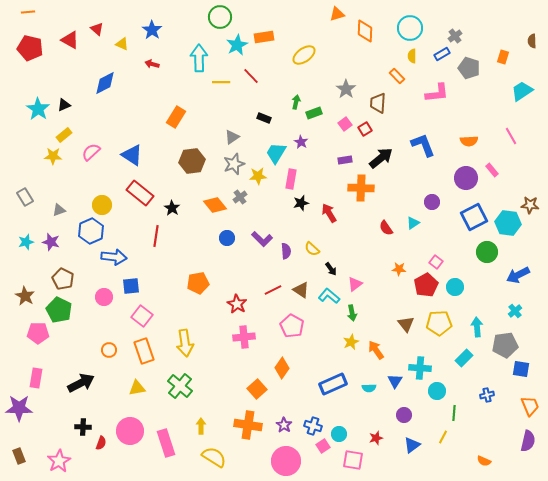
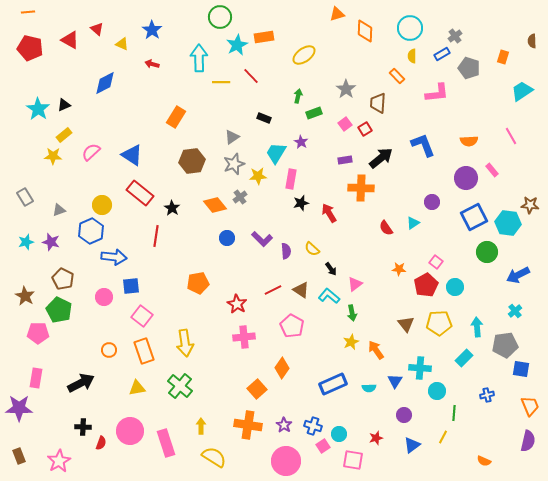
green arrow at (296, 102): moved 2 px right, 6 px up
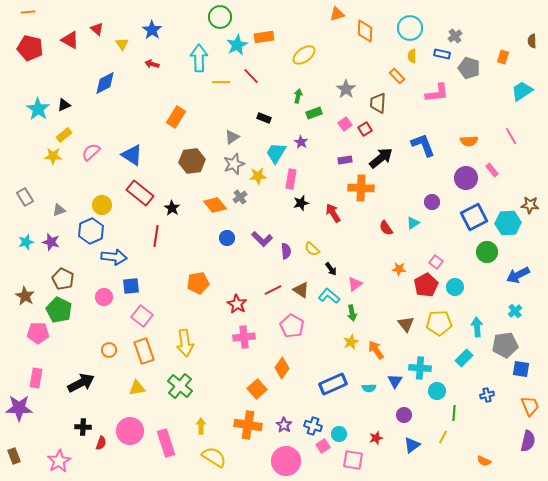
yellow triangle at (122, 44): rotated 32 degrees clockwise
blue rectangle at (442, 54): rotated 42 degrees clockwise
red arrow at (329, 213): moved 4 px right
cyan hexagon at (508, 223): rotated 10 degrees counterclockwise
brown rectangle at (19, 456): moved 5 px left
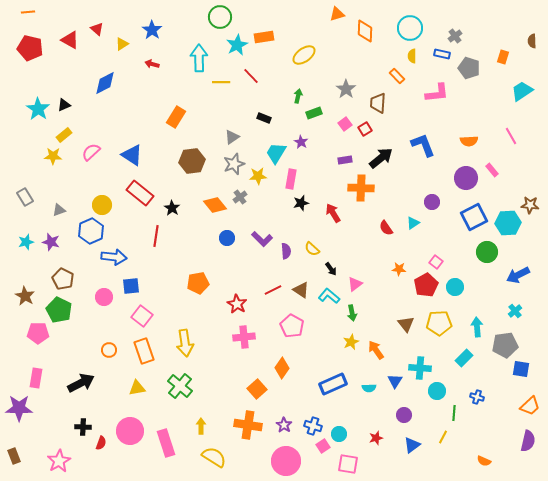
yellow triangle at (122, 44): rotated 32 degrees clockwise
blue cross at (487, 395): moved 10 px left, 2 px down; rotated 32 degrees clockwise
orange trapezoid at (530, 406): rotated 70 degrees clockwise
pink square at (353, 460): moved 5 px left, 4 px down
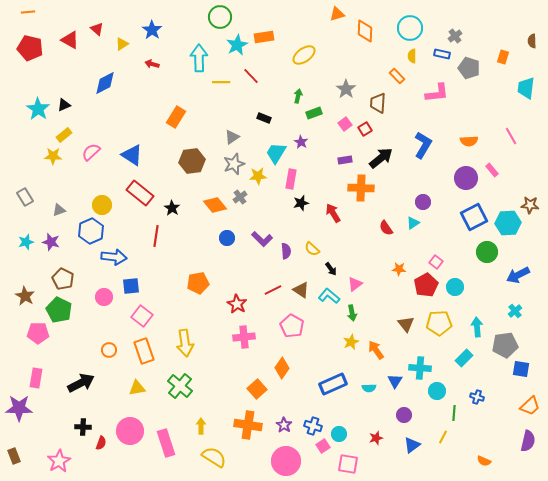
cyan trapezoid at (522, 91): moved 4 px right, 3 px up; rotated 50 degrees counterclockwise
blue L-shape at (423, 145): rotated 52 degrees clockwise
purple circle at (432, 202): moved 9 px left
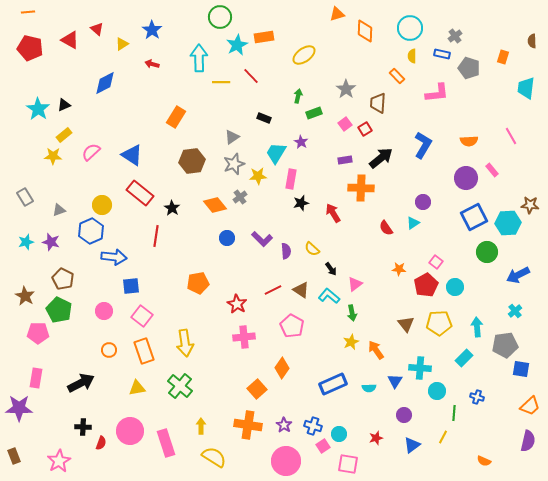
pink circle at (104, 297): moved 14 px down
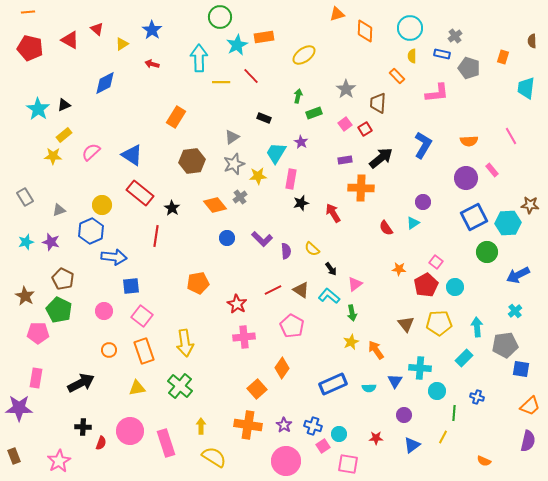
red star at (376, 438): rotated 16 degrees clockwise
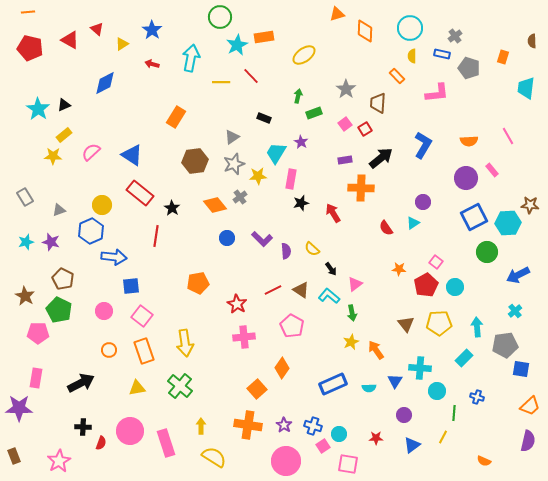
cyan arrow at (199, 58): moved 8 px left; rotated 12 degrees clockwise
pink line at (511, 136): moved 3 px left
brown hexagon at (192, 161): moved 3 px right
